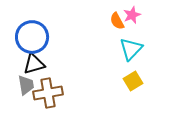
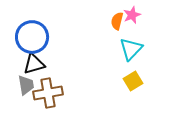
orange semicircle: rotated 42 degrees clockwise
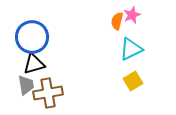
cyan triangle: rotated 20 degrees clockwise
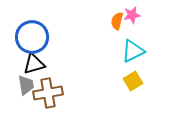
pink star: rotated 12 degrees clockwise
cyan triangle: moved 2 px right, 2 px down
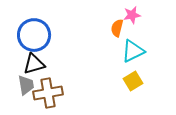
orange semicircle: moved 7 px down
blue circle: moved 2 px right, 2 px up
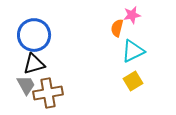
gray trapezoid: rotated 20 degrees counterclockwise
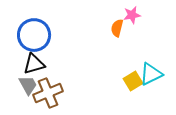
cyan triangle: moved 18 px right, 23 px down
gray trapezoid: moved 2 px right
brown cross: rotated 12 degrees counterclockwise
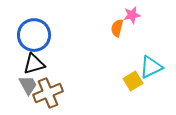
cyan triangle: moved 7 px up
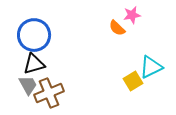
orange semicircle: rotated 60 degrees counterclockwise
brown cross: moved 1 px right
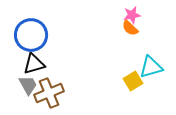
orange semicircle: moved 13 px right
blue circle: moved 3 px left
cyan triangle: rotated 10 degrees clockwise
